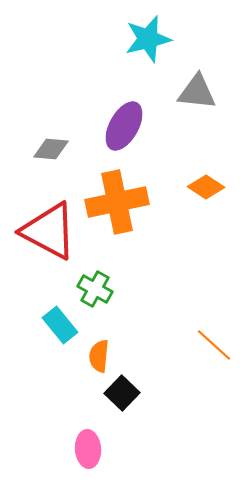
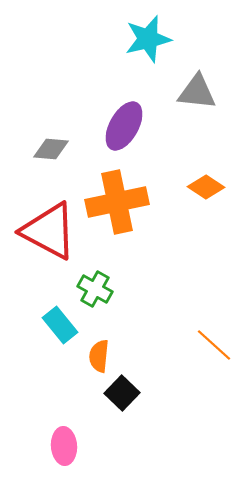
pink ellipse: moved 24 px left, 3 px up
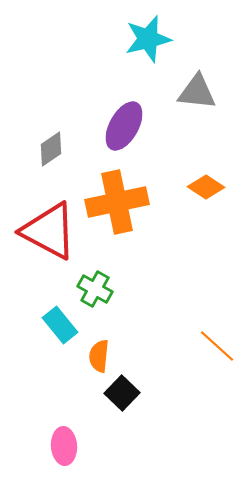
gray diamond: rotated 39 degrees counterclockwise
orange line: moved 3 px right, 1 px down
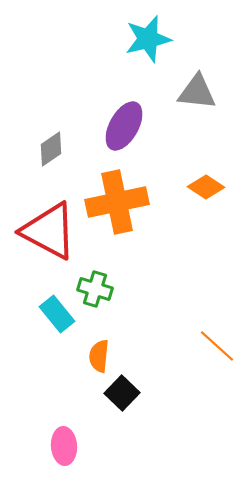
green cross: rotated 12 degrees counterclockwise
cyan rectangle: moved 3 px left, 11 px up
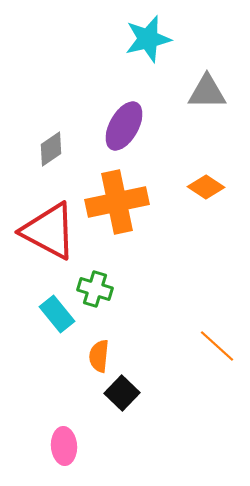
gray triangle: moved 10 px right; rotated 6 degrees counterclockwise
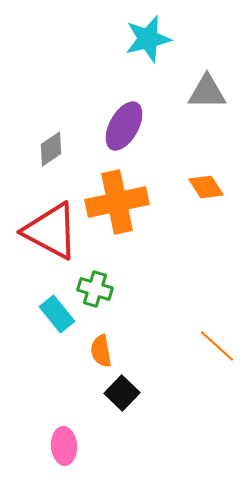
orange diamond: rotated 24 degrees clockwise
red triangle: moved 2 px right
orange semicircle: moved 2 px right, 5 px up; rotated 16 degrees counterclockwise
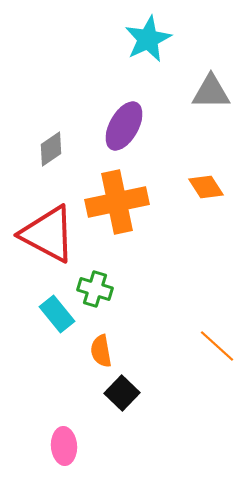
cyan star: rotated 12 degrees counterclockwise
gray triangle: moved 4 px right
red triangle: moved 3 px left, 3 px down
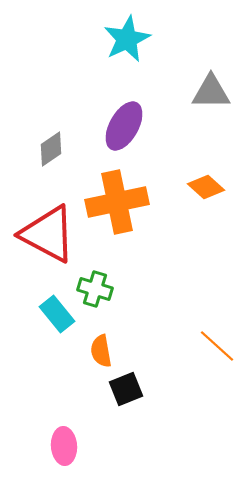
cyan star: moved 21 px left
orange diamond: rotated 15 degrees counterclockwise
black square: moved 4 px right, 4 px up; rotated 24 degrees clockwise
